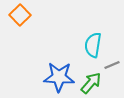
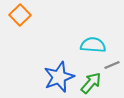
cyan semicircle: rotated 85 degrees clockwise
blue star: rotated 24 degrees counterclockwise
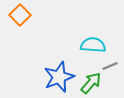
gray line: moved 2 px left, 1 px down
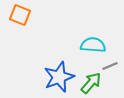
orange square: rotated 25 degrees counterclockwise
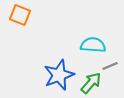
blue star: moved 2 px up
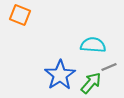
gray line: moved 1 px left, 1 px down
blue star: moved 1 px right; rotated 12 degrees counterclockwise
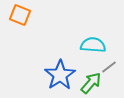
gray line: rotated 14 degrees counterclockwise
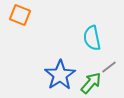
cyan semicircle: moved 1 px left, 7 px up; rotated 105 degrees counterclockwise
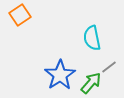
orange square: rotated 35 degrees clockwise
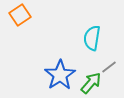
cyan semicircle: rotated 20 degrees clockwise
